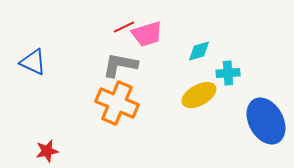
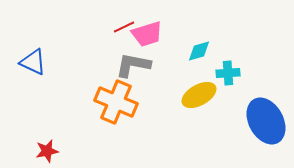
gray L-shape: moved 13 px right
orange cross: moved 1 px left, 1 px up
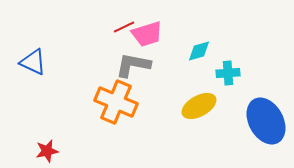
yellow ellipse: moved 11 px down
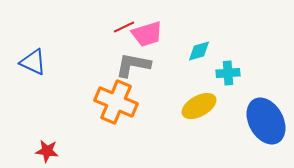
red star: rotated 20 degrees clockwise
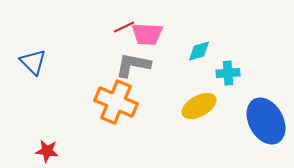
pink trapezoid: rotated 20 degrees clockwise
blue triangle: rotated 20 degrees clockwise
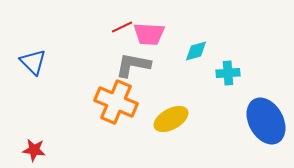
red line: moved 2 px left
pink trapezoid: moved 2 px right
cyan diamond: moved 3 px left
yellow ellipse: moved 28 px left, 13 px down
red star: moved 13 px left, 1 px up
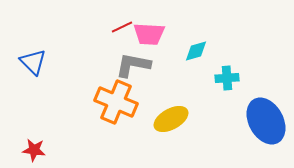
cyan cross: moved 1 px left, 5 px down
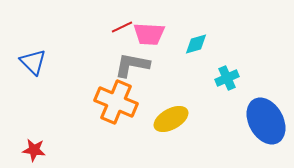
cyan diamond: moved 7 px up
gray L-shape: moved 1 px left
cyan cross: rotated 20 degrees counterclockwise
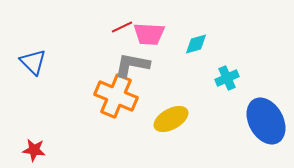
orange cross: moved 6 px up
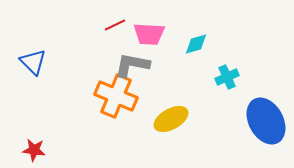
red line: moved 7 px left, 2 px up
cyan cross: moved 1 px up
